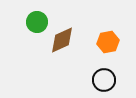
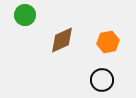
green circle: moved 12 px left, 7 px up
black circle: moved 2 px left
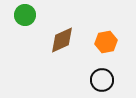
orange hexagon: moved 2 px left
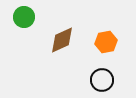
green circle: moved 1 px left, 2 px down
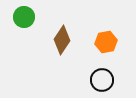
brown diamond: rotated 32 degrees counterclockwise
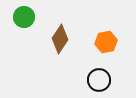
brown diamond: moved 2 px left, 1 px up
black circle: moved 3 px left
